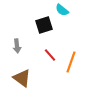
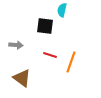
cyan semicircle: rotated 64 degrees clockwise
black square: moved 1 px right, 1 px down; rotated 24 degrees clockwise
gray arrow: moved 1 px left, 1 px up; rotated 80 degrees counterclockwise
red line: rotated 32 degrees counterclockwise
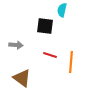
orange line: rotated 15 degrees counterclockwise
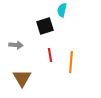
black square: rotated 24 degrees counterclockwise
red line: rotated 64 degrees clockwise
brown triangle: rotated 24 degrees clockwise
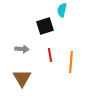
gray arrow: moved 6 px right, 4 px down
